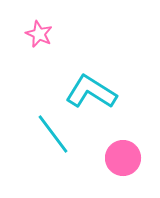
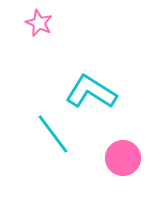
pink star: moved 11 px up
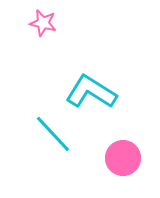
pink star: moved 4 px right; rotated 12 degrees counterclockwise
cyan line: rotated 6 degrees counterclockwise
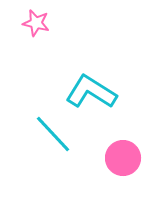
pink star: moved 7 px left
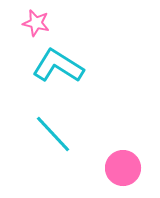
cyan L-shape: moved 33 px left, 26 px up
pink circle: moved 10 px down
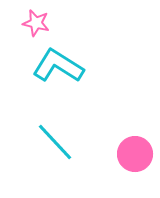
cyan line: moved 2 px right, 8 px down
pink circle: moved 12 px right, 14 px up
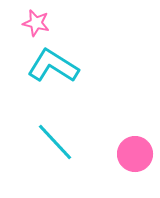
cyan L-shape: moved 5 px left
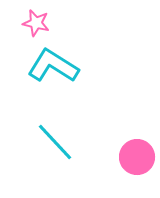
pink circle: moved 2 px right, 3 px down
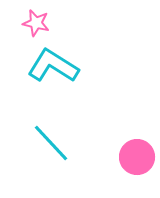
cyan line: moved 4 px left, 1 px down
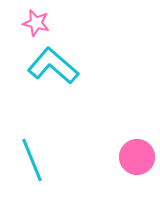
cyan L-shape: rotated 9 degrees clockwise
cyan line: moved 19 px left, 17 px down; rotated 21 degrees clockwise
